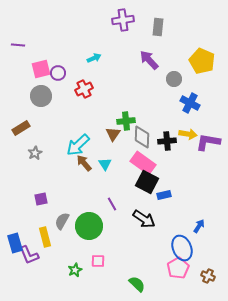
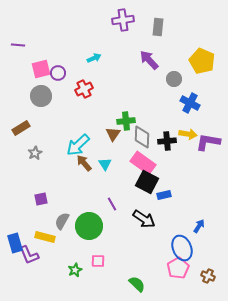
yellow rectangle at (45, 237): rotated 60 degrees counterclockwise
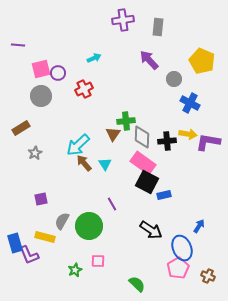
black arrow at (144, 219): moved 7 px right, 11 px down
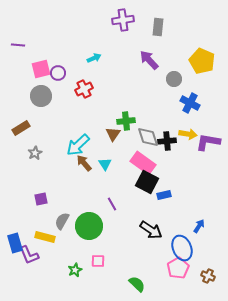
gray diamond at (142, 137): moved 6 px right; rotated 20 degrees counterclockwise
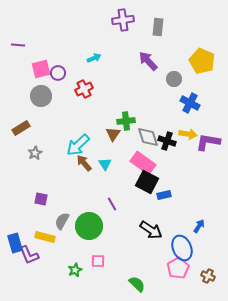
purple arrow at (149, 60): moved 1 px left, 1 px down
black cross at (167, 141): rotated 24 degrees clockwise
purple square at (41, 199): rotated 24 degrees clockwise
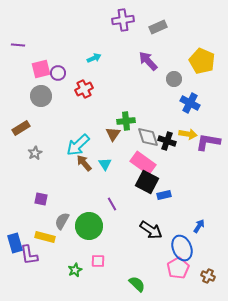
gray rectangle at (158, 27): rotated 60 degrees clockwise
purple L-shape at (29, 255): rotated 15 degrees clockwise
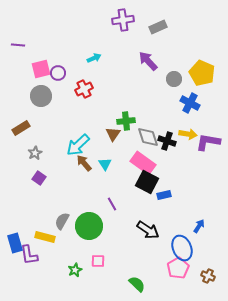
yellow pentagon at (202, 61): moved 12 px down
purple square at (41, 199): moved 2 px left, 21 px up; rotated 24 degrees clockwise
black arrow at (151, 230): moved 3 px left
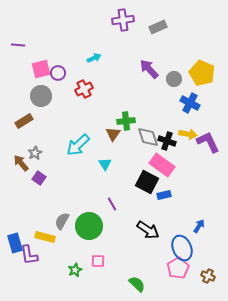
purple arrow at (148, 61): moved 1 px right, 8 px down
brown rectangle at (21, 128): moved 3 px right, 7 px up
purple L-shape at (208, 142): rotated 55 degrees clockwise
brown arrow at (84, 163): moved 63 px left
pink rectangle at (143, 163): moved 19 px right, 2 px down
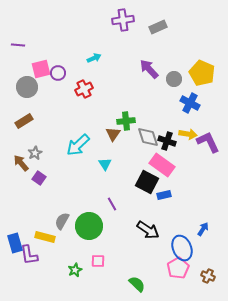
gray circle at (41, 96): moved 14 px left, 9 px up
blue arrow at (199, 226): moved 4 px right, 3 px down
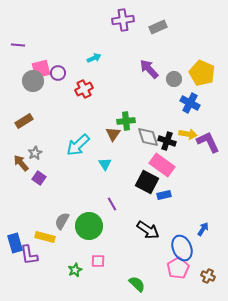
gray circle at (27, 87): moved 6 px right, 6 px up
